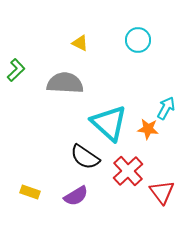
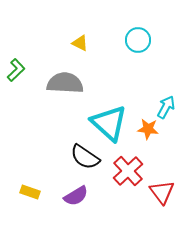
cyan arrow: moved 1 px up
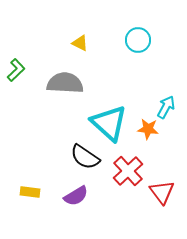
yellow rectangle: rotated 12 degrees counterclockwise
